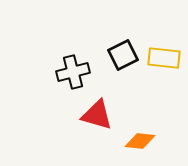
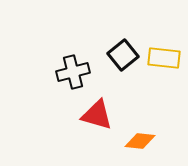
black square: rotated 12 degrees counterclockwise
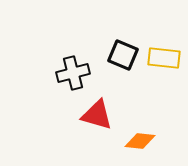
black square: rotated 28 degrees counterclockwise
black cross: moved 1 px down
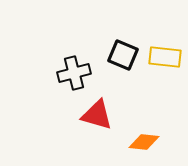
yellow rectangle: moved 1 px right, 1 px up
black cross: moved 1 px right
orange diamond: moved 4 px right, 1 px down
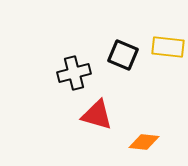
yellow rectangle: moved 3 px right, 10 px up
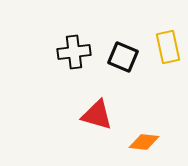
yellow rectangle: rotated 72 degrees clockwise
black square: moved 2 px down
black cross: moved 21 px up; rotated 8 degrees clockwise
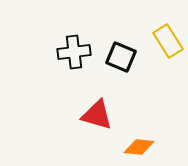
yellow rectangle: moved 6 px up; rotated 20 degrees counterclockwise
black square: moved 2 px left
orange diamond: moved 5 px left, 5 px down
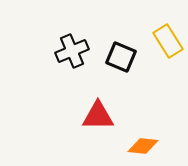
black cross: moved 2 px left, 1 px up; rotated 16 degrees counterclockwise
red triangle: moved 1 px right, 1 px down; rotated 16 degrees counterclockwise
orange diamond: moved 4 px right, 1 px up
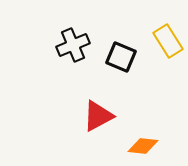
black cross: moved 1 px right, 6 px up
red triangle: rotated 28 degrees counterclockwise
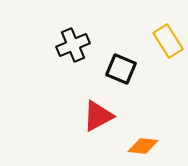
black square: moved 12 px down
